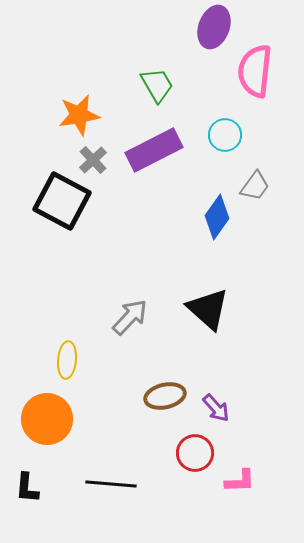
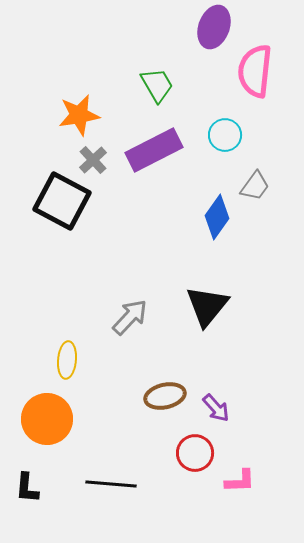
black triangle: moved 1 px left, 3 px up; rotated 27 degrees clockwise
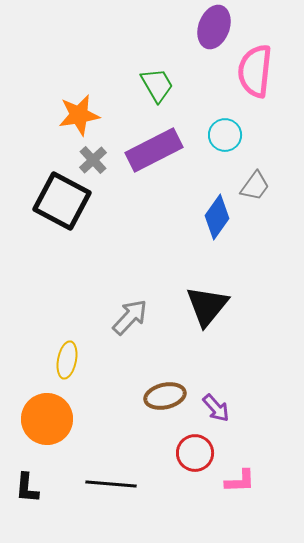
yellow ellipse: rotated 6 degrees clockwise
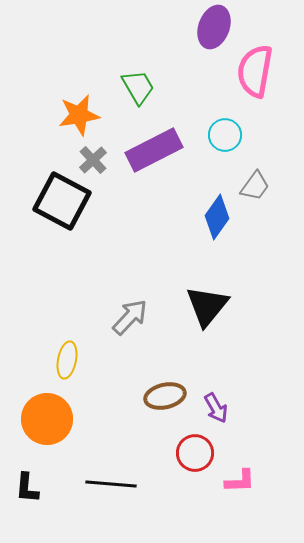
pink semicircle: rotated 4 degrees clockwise
green trapezoid: moved 19 px left, 2 px down
purple arrow: rotated 12 degrees clockwise
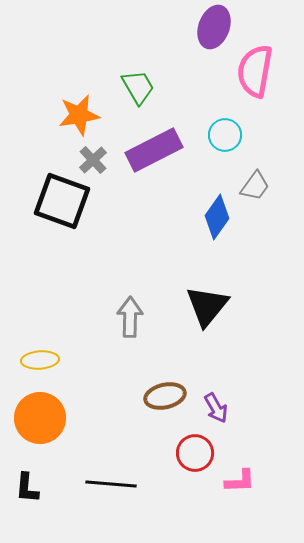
black square: rotated 8 degrees counterclockwise
gray arrow: rotated 42 degrees counterclockwise
yellow ellipse: moved 27 px left; rotated 75 degrees clockwise
orange circle: moved 7 px left, 1 px up
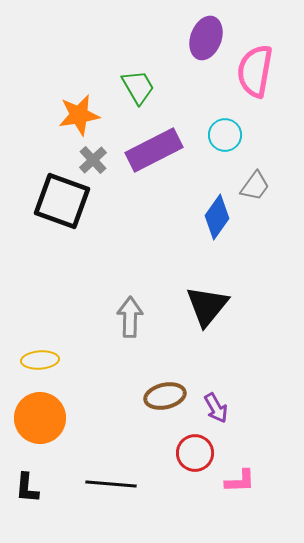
purple ellipse: moved 8 px left, 11 px down
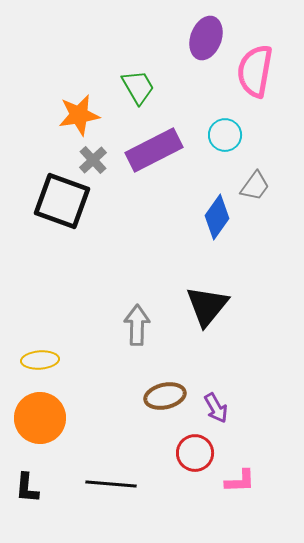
gray arrow: moved 7 px right, 8 px down
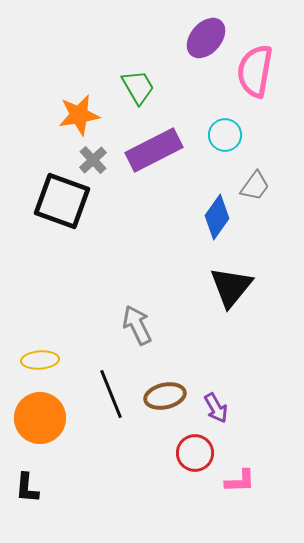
purple ellipse: rotated 21 degrees clockwise
black triangle: moved 24 px right, 19 px up
gray arrow: rotated 27 degrees counterclockwise
black line: moved 90 px up; rotated 63 degrees clockwise
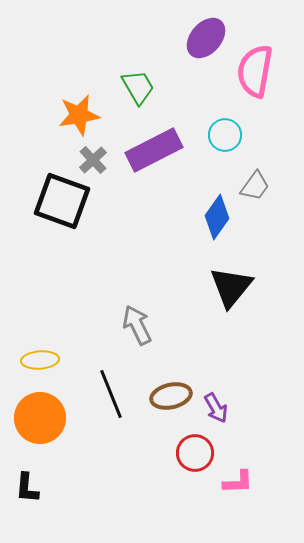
brown ellipse: moved 6 px right
pink L-shape: moved 2 px left, 1 px down
